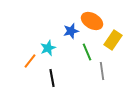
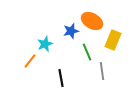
yellow rectangle: rotated 12 degrees counterclockwise
cyan star: moved 3 px left, 4 px up
black line: moved 9 px right
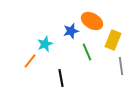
gray line: moved 19 px right, 5 px up
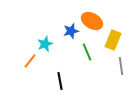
black line: moved 1 px left, 3 px down
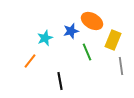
cyan star: moved 6 px up
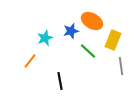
green line: moved 1 px right, 1 px up; rotated 24 degrees counterclockwise
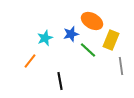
blue star: moved 3 px down
yellow rectangle: moved 2 px left
green line: moved 1 px up
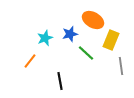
orange ellipse: moved 1 px right, 1 px up
blue star: moved 1 px left
green line: moved 2 px left, 3 px down
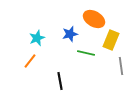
orange ellipse: moved 1 px right, 1 px up
cyan star: moved 8 px left
green line: rotated 30 degrees counterclockwise
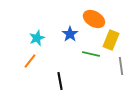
blue star: rotated 21 degrees counterclockwise
green line: moved 5 px right, 1 px down
